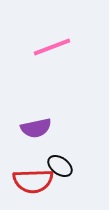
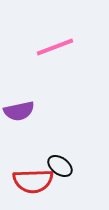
pink line: moved 3 px right
purple semicircle: moved 17 px left, 17 px up
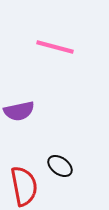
pink line: rotated 36 degrees clockwise
red semicircle: moved 9 px left, 5 px down; rotated 99 degrees counterclockwise
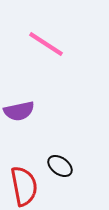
pink line: moved 9 px left, 3 px up; rotated 18 degrees clockwise
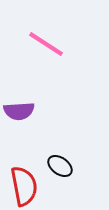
purple semicircle: rotated 8 degrees clockwise
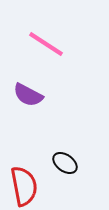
purple semicircle: moved 9 px right, 16 px up; rotated 32 degrees clockwise
black ellipse: moved 5 px right, 3 px up
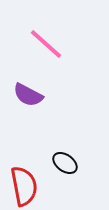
pink line: rotated 9 degrees clockwise
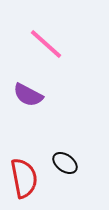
red semicircle: moved 8 px up
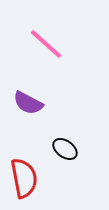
purple semicircle: moved 8 px down
black ellipse: moved 14 px up
